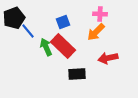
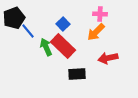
blue square: moved 2 px down; rotated 24 degrees counterclockwise
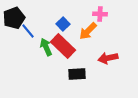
orange arrow: moved 8 px left, 1 px up
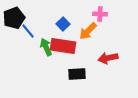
red rectangle: rotated 35 degrees counterclockwise
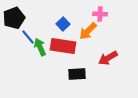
blue line: moved 6 px down
green arrow: moved 6 px left
red arrow: rotated 18 degrees counterclockwise
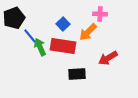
orange arrow: moved 1 px down
blue line: moved 2 px right, 1 px up
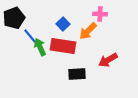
orange arrow: moved 1 px up
red arrow: moved 2 px down
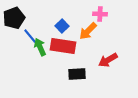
blue square: moved 1 px left, 2 px down
